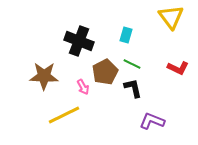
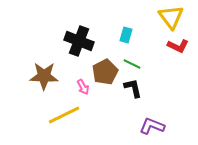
red L-shape: moved 22 px up
purple L-shape: moved 5 px down
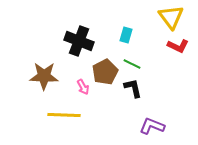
yellow line: rotated 28 degrees clockwise
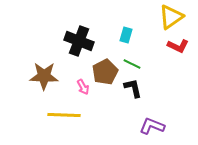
yellow triangle: rotated 32 degrees clockwise
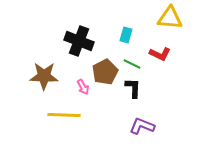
yellow triangle: moved 1 px left, 1 px down; rotated 40 degrees clockwise
red L-shape: moved 18 px left, 8 px down
black L-shape: rotated 15 degrees clockwise
purple L-shape: moved 10 px left
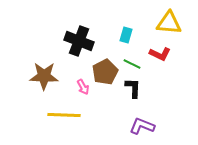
yellow triangle: moved 1 px left, 5 px down
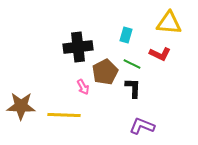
black cross: moved 1 px left, 6 px down; rotated 28 degrees counterclockwise
brown star: moved 23 px left, 30 px down
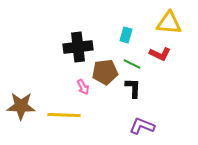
brown pentagon: rotated 20 degrees clockwise
